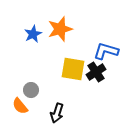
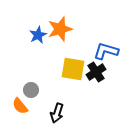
blue star: moved 5 px right, 1 px down
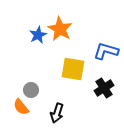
orange star: rotated 25 degrees counterclockwise
black cross: moved 8 px right, 16 px down
orange semicircle: moved 1 px right, 1 px down
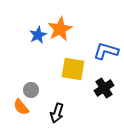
orange star: rotated 15 degrees clockwise
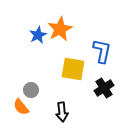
blue L-shape: moved 4 px left; rotated 85 degrees clockwise
black arrow: moved 5 px right, 1 px up; rotated 24 degrees counterclockwise
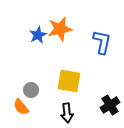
orange star: rotated 15 degrees clockwise
blue L-shape: moved 9 px up
yellow square: moved 4 px left, 12 px down
black cross: moved 6 px right, 17 px down
black arrow: moved 5 px right, 1 px down
